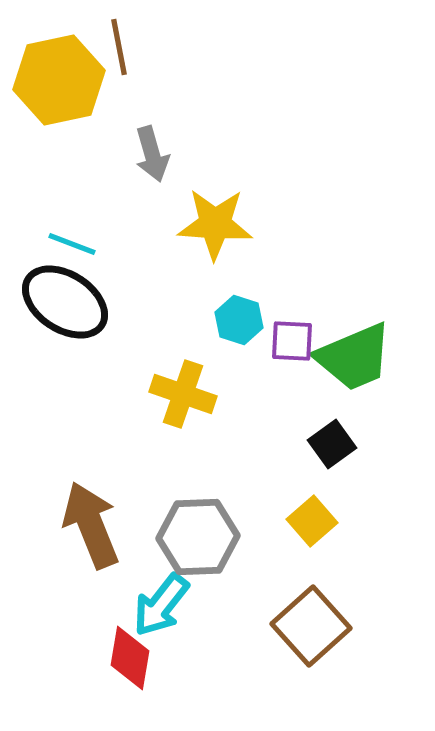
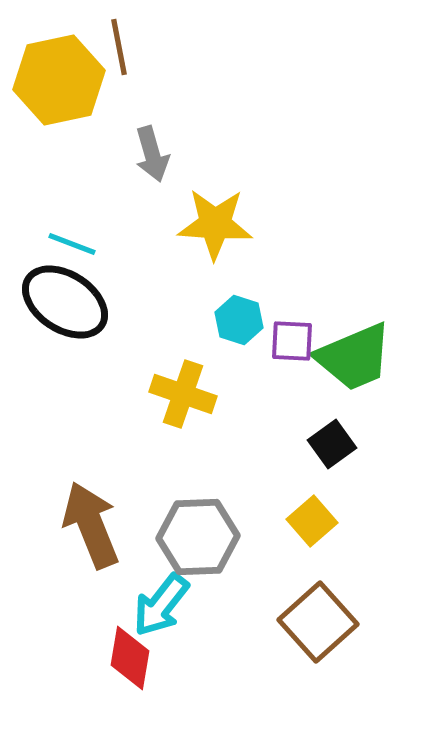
brown square: moved 7 px right, 4 px up
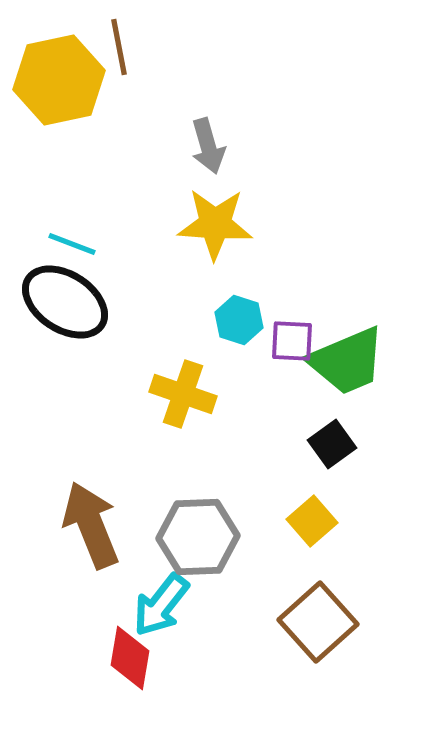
gray arrow: moved 56 px right, 8 px up
green trapezoid: moved 7 px left, 4 px down
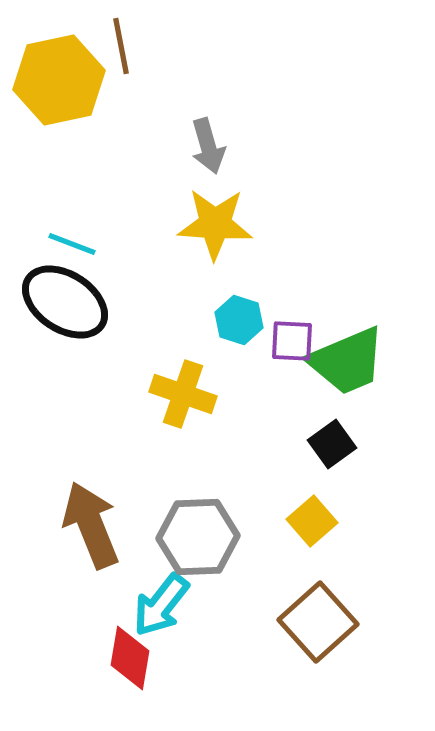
brown line: moved 2 px right, 1 px up
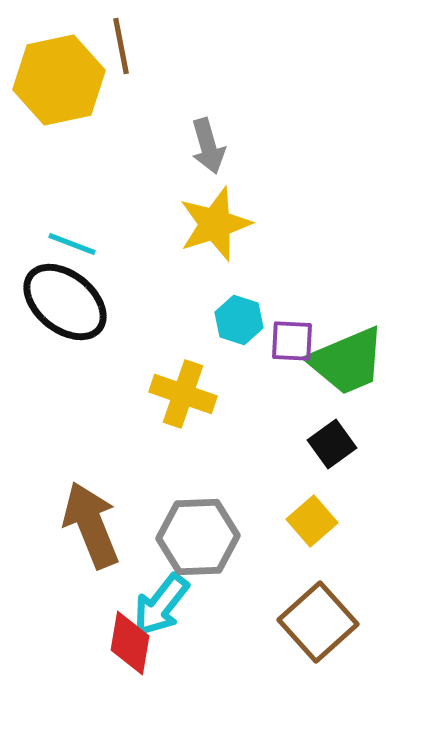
yellow star: rotated 22 degrees counterclockwise
black ellipse: rotated 6 degrees clockwise
red diamond: moved 15 px up
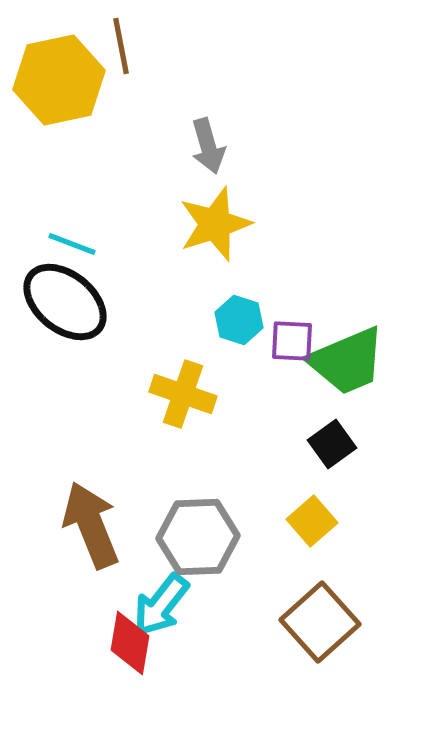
brown square: moved 2 px right
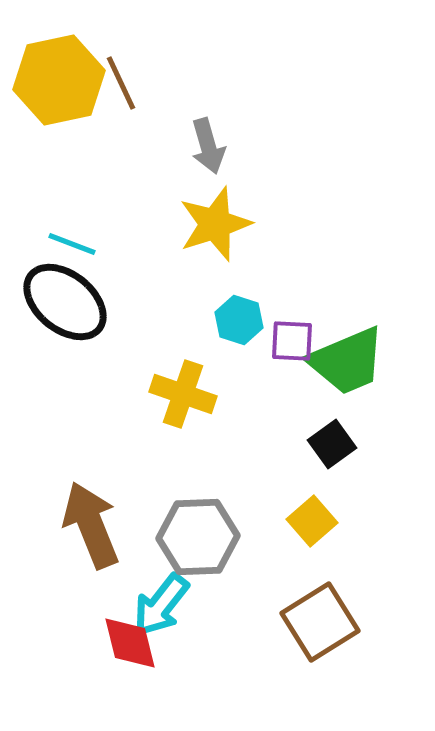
brown line: moved 37 px down; rotated 14 degrees counterclockwise
brown square: rotated 10 degrees clockwise
red diamond: rotated 24 degrees counterclockwise
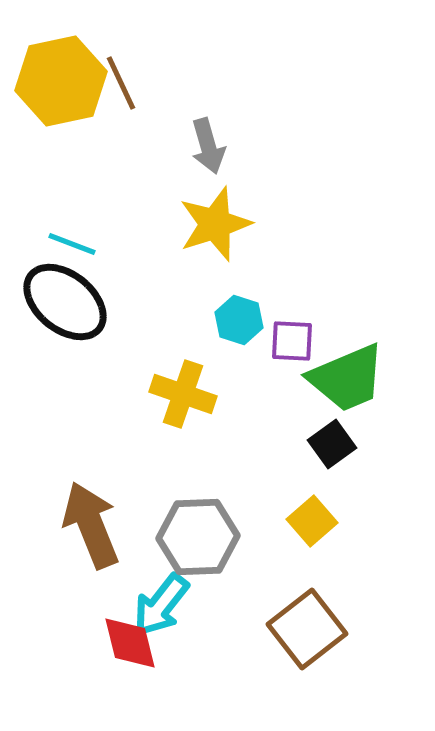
yellow hexagon: moved 2 px right, 1 px down
green trapezoid: moved 17 px down
brown square: moved 13 px left, 7 px down; rotated 6 degrees counterclockwise
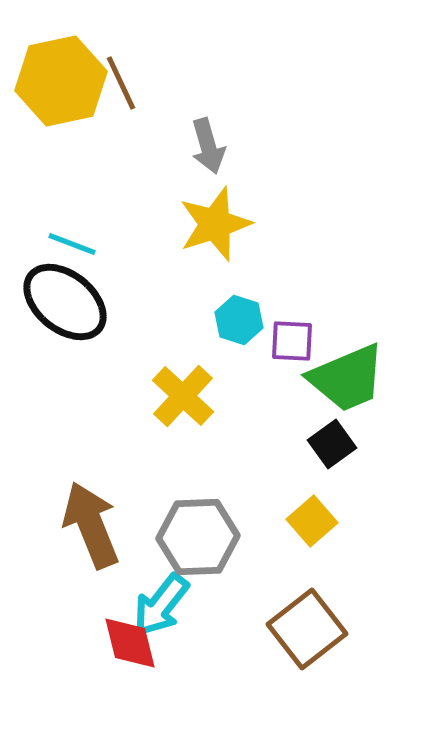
yellow cross: moved 2 px down; rotated 24 degrees clockwise
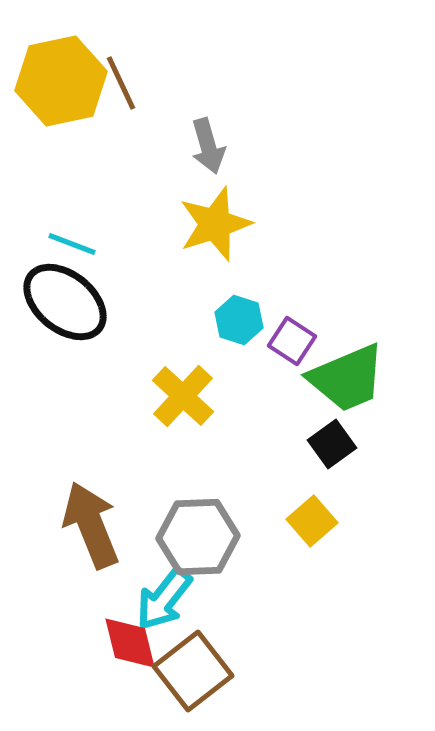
purple square: rotated 30 degrees clockwise
cyan arrow: moved 3 px right, 6 px up
brown square: moved 114 px left, 42 px down
